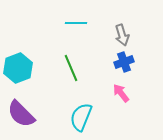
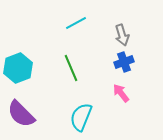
cyan line: rotated 30 degrees counterclockwise
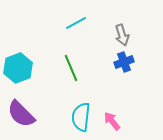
pink arrow: moved 9 px left, 28 px down
cyan semicircle: rotated 16 degrees counterclockwise
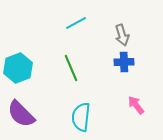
blue cross: rotated 18 degrees clockwise
pink arrow: moved 24 px right, 16 px up
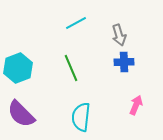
gray arrow: moved 3 px left
pink arrow: rotated 60 degrees clockwise
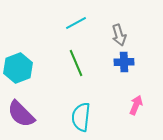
green line: moved 5 px right, 5 px up
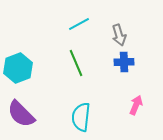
cyan line: moved 3 px right, 1 px down
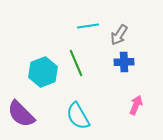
cyan line: moved 9 px right, 2 px down; rotated 20 degrees clockwise
gray arrow: rotated 50 degrees clockwise
cyan hexagon: moved 25 px right, 4 px down
cyan semicircle: moved 3 px left, 1 px up; rotated 36 degrees counterclockwise
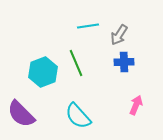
cyan semicircle: rotated 12 degrees counterclockwise
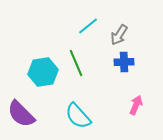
cyan line: rotated 30 degrees counterclockwise
cyan hexagon: rotated 12 degrees clockwise
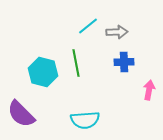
gray arrow: moved 2 px left, 3 px up; rotated 125 degrees counterclockwise
green line: rotated 12 degrees clockwise
cyan hexagon: rotated 24 degrees clockwise
pink arrow: moved 13 px right, 15 px up; rotated 12 degrees counterclockwise
cyan semicircle: moved 7 px right, 4 px down; rotated 52 degrees counterclockwise
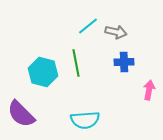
gray arrow: moved 1 px left; rotated 15 degrees clockwise
